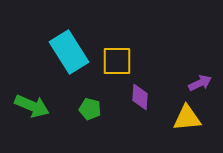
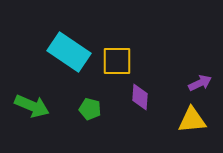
cyan rectangle: rotated 24 degrees counterclockwise
yellow triangle: moved 5 px right, 2 px down
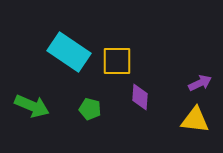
yellow triangle: moved 3 px right; rotated 12 degrees clockwise
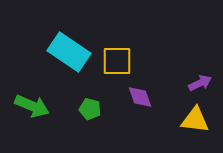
purple diamond: rotated 24 degrees counterclockwise
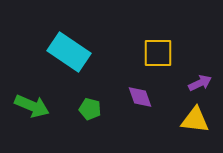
yellow square: moved 41 px right, 8 px up
